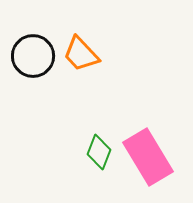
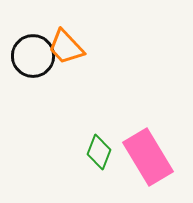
orange trapezoid: moved 15 px left, 7 px up
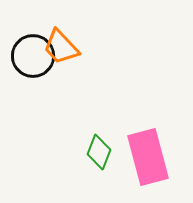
orange trapezoid: moved 5 px left
pink rectangle: rotated 16 degrees clockwise
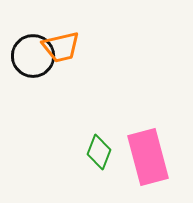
orange trapezoid: rotated 60 degrees counterclockwise
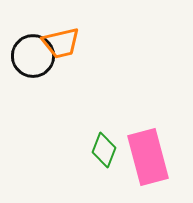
orange trapezoid: moved 4 px up
green diamond: moved 5 px right, 2 px up
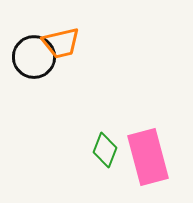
black circle: moved 1 px right, 1 px down
green diamond: moved 1 px right
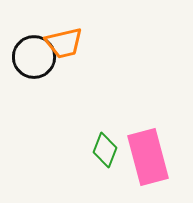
orange trapezoid: moved 3 px right
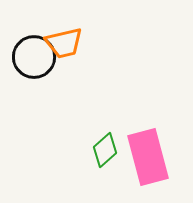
green diamond: rotated 28 degrees clockwise
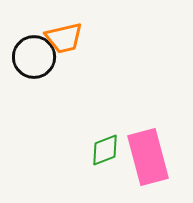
orange trapezoid: moved 5 px up
green diamond: rotated 20 degrees clockwise
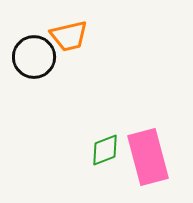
orange trapezoid: moved 5 px right, 2 px up
